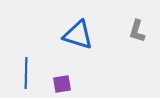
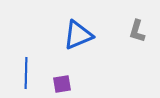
blue triangle: rotated 40 degrees counterclockwise
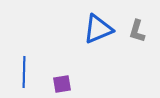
blue triangle: moved 20 px right, 6 px up
blue line: moved 2 px left, 1 px up
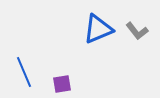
gray L-shape: rotated 55 degrees counterclockwise
blue line: rotated 24 degrees counterclockwise
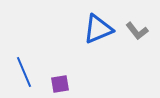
purple square: moved 2 px left
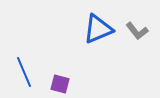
purple square: rotated 24 degrees clockwise
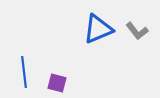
blue line: rotated 16 degrees clockwise
purple square: moved 3 px left, 1 px up
